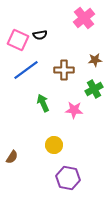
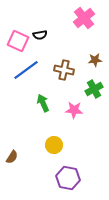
pink square: moved 1 px down
brown cross: rotated 12 degrees clockwise
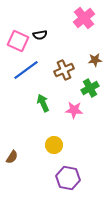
brown cross: rotated 36 degrees counterclockwise
green cross: moved 4 px left, 1 px up
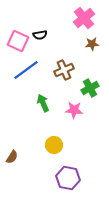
brown star: moved 3 px left, 16 px up
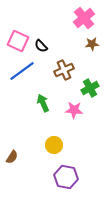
black semicircle: moved 1 px right, 11 px down; rotated 56 degrees clockwise
blue line: moved 4 px left, 1 px down
purple hexagon: moved 2 px left, 1 px up
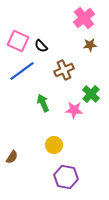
brown star: moved 2 px left, 1 px down
green cross: moved 1 px right, 6 px down; rotated 18 degrees counterclockwise
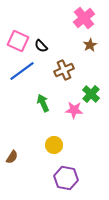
brown star: rotated 24 degrees counterclockwise
purple hexagon: moved 1 px down
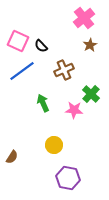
purple hexagon: moved 2 px right
